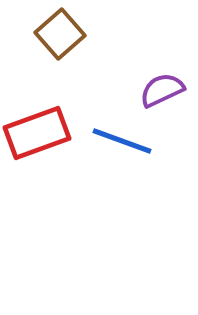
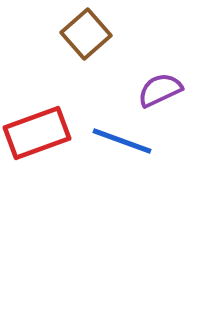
brown square: moved 26 px right
purple semicircle: moved 2 px left
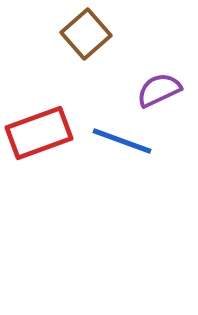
purple semicircle: moved 1 px left
red rectangle: moved 2 px right
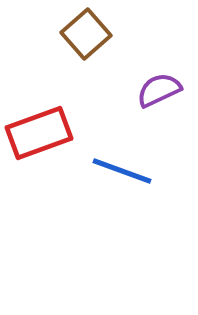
blue line: moved 30 px down
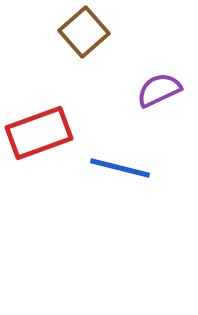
brown square: moved 2 px left, 2 px up
blue line: moved 2 px left, 3 px up; rotated 6 degrees counterclockwise
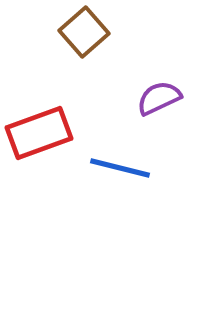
purple semicircle: moved 8 px down
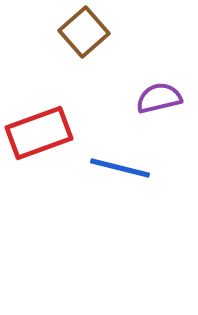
purple semicircle: rotated 12 degrees clockwise
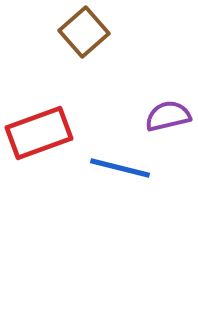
purple semicircle: moved 9 px right, 18 px down
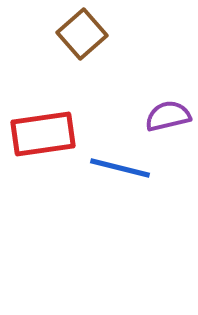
brown square: moved 2 px left, 2 px down
red rectangle: moved 4 px right, 1 px down; rotated 12 degrees clockwise
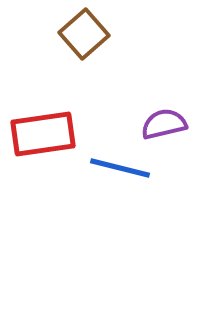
brown square: moved 2 px right
purple semicircle: moved 4 px left, 8 px down
